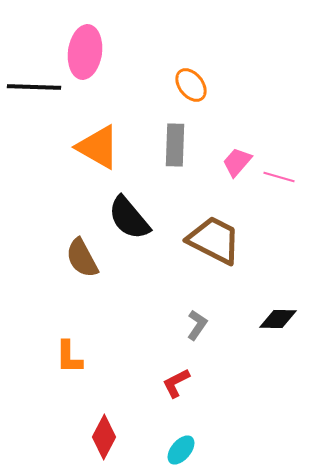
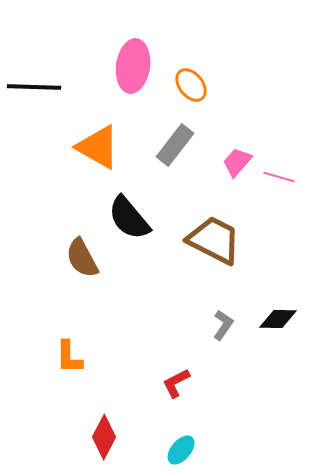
pink ellipse: moved 48 px right, 14 px down
gray rectangle: rotated 36 degrees clockwise
gray L-shape: moved 26 px right
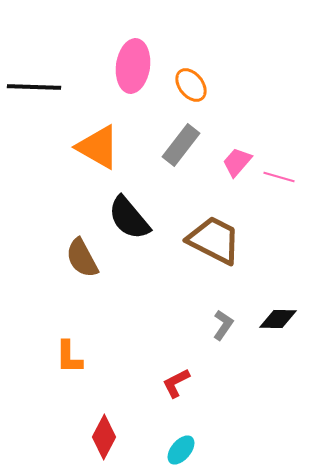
gray rectangle: moved 6 px right
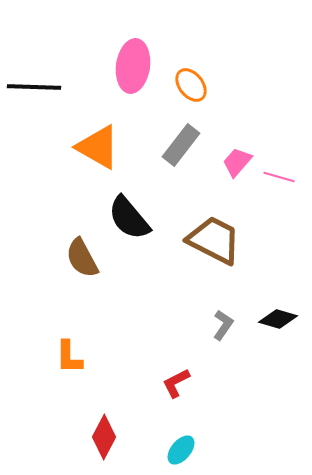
black diamond: rotated 15 degrees clockwise
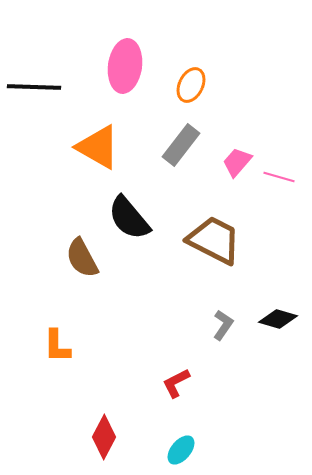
pink ellipse: moved 8 px left
orange ellipse: rotated 64 degrees clockwise
orange L-shape: moved 12 px left, 11 px up
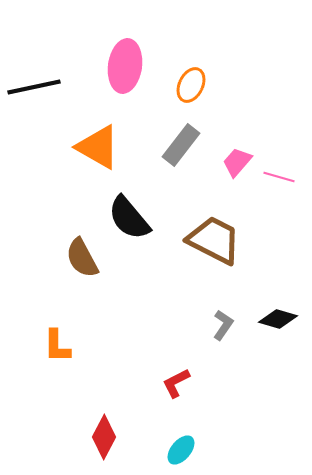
black line: rotated 14 degrees counterclockwise
